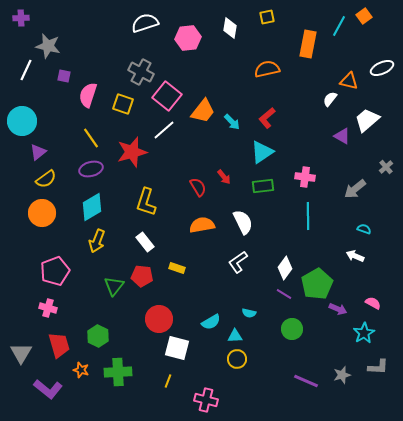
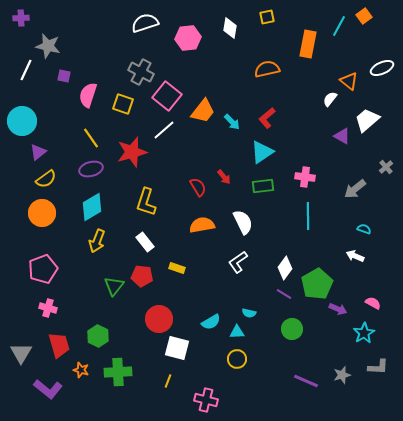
orange triangle at (349, 81): rotated 24 degrees clockwise
pink pentagon at (55, 271): moved 12 px left, 2 px up
cyan triangle at (235, 336): moved 2 px right, 4 px up
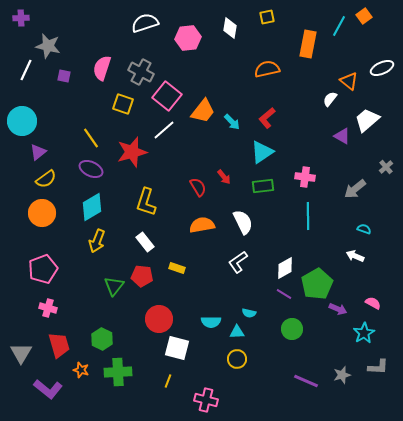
pink semicircle at (88, 95): moved 14 px right, 27 px up
purple ellipse at (91, 169): rotated 40 degrees clockwise
white diamond at (285, 268): rotated 25 degrees clockwise
cyan semicircle at (211, 322): rotated 30 degrees clockwise
green hexagon at (98, 336): moved 4 px right, 3 px down
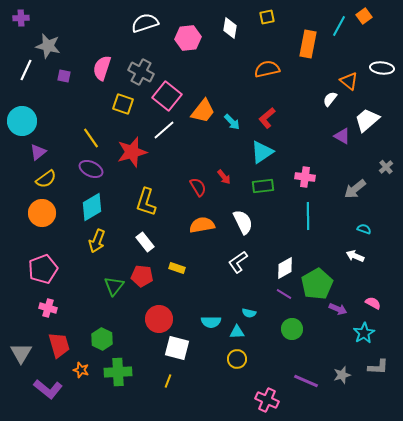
white ellipse at (382, 68): rotated 30 degrees clockwise
pink cross at (206, 400): moved 61 px right; rotated 10 degrees clockwise
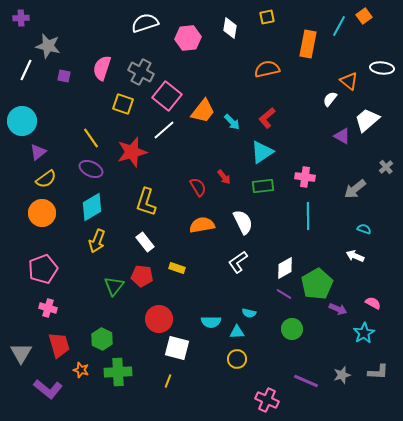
gray L-shape at (378, 367): moved 5 px down
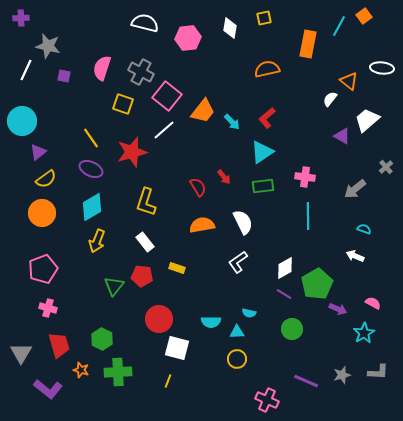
yellow square at (267, 17): moved 3 px left, 1 px down
white semicircle at (145, 23): rotated 32 degrees clockwise
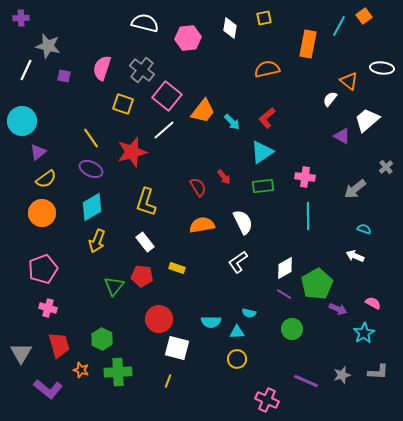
gray cross at (141, 72): moved 1 px right, 2 px up; rotated 10 degrees clockwise
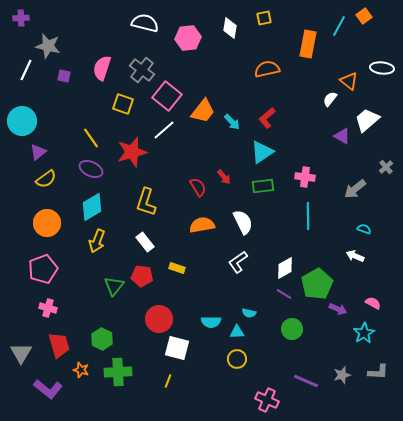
orange circle at (42, 213): moved 5 px right, 10 px down
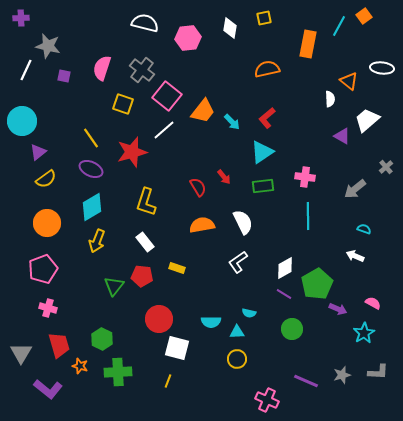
white semicircle at (330, 99): rotated 140 degrees clockwise
orange star at (81, 370): moved 1 px left, 4 px up
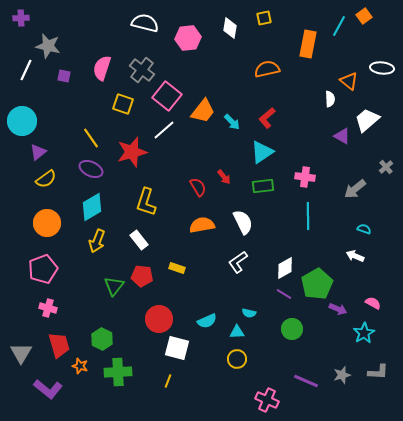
white rectangle at (145, 242): moved 6 px left, 2 px up
cyan semicircle at (211, 322): moved 4 px left, 1 px up; rotated 24 degrees counterclockwise
